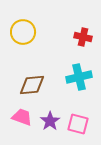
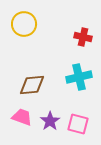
yellow circle: moved 1 px right, 8 px up
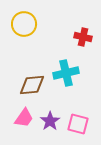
cyan cross: moved 13 px left, 4 px up
pink trapezoid: moved 2 px right, 1 px down; rotated 105 degrees clockwise
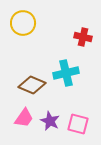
yellow circle: moved 1 px left, 1 px up
brown diamond: rotated 28 degrees clockwise
purple star: rotated 12 degrees counterclockwise
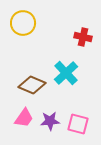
cyan cross: rotated 30 degrees counterclockwise
purple star: rotated 30 degrees counterclockwise
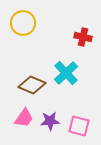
pink square: moved 1 px right, 2 px down
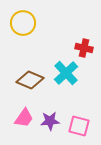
red cross: moved 1 px right, 11 px down
brown diamond: moved 2 px left, 5 px up
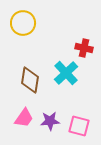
brown diamond: rotated 76 degrees clockwise
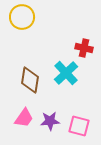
yellow circle: moved 1 px left, 6 px up
